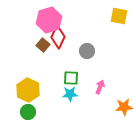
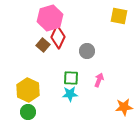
pink hexagon: moved 1 px right, 2 px up
pink arrow: moved 1 px left, 7 px up
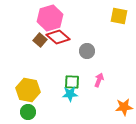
red diamond: rotated 75 degrees counterclockwise
brown square: moved 3 px left, 5 px up
green square: moved 1 px right, 4 px down
yellow hexagon: rotated 15 degrees counterclockwise
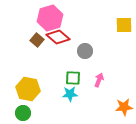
yellow square: moved 5 px right, 9 px down; rotated 12 degrees counterclockwise
brown square: moved 3 px left
gray circle: moved 2 px left
green square: moved 1 px right, 4 px up
yellow hexagon: moved 1 px up
green circle: moved 5 px left, 1 px down
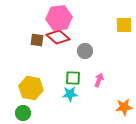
pink hexagon: moved 9 px right; rotated 10 degrees clockwise
brown square: rotated 32 degrees counterclockwise
yellow hexagon: moved 3 px right, 1 px up
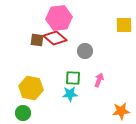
red diamond: moved 3 px left, 1 px down
orange star: moved 3 px left, 4 px down
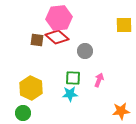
red diamond: moved 2 px right, 1 px up
yellow hexagon: rotated 15 degrees clockwise
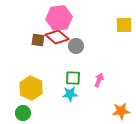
brown square: moved 1 px right
gray circle: moved 9 px left, 5 px up
